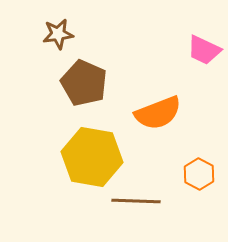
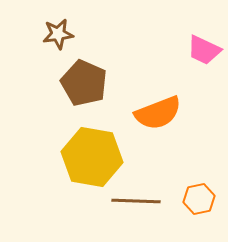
orange hexagon: moved 25 px down; rotated 20 degrees clockwise
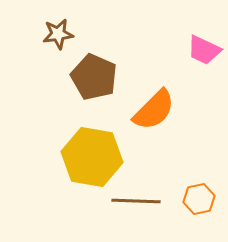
brown pentagon: moved 10 px right, 6 px up
orange semicircle: moved 4 px left, 3 px up; rotated 24 degrees counterclockwise
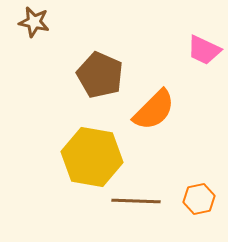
brown star: moved 24 px left, 12 px up; rotated 20 degrees clockwise
brown pentagon: moved 6 px right, 2 px up
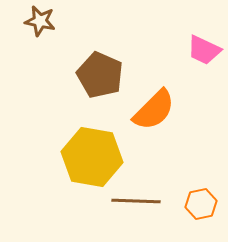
brown star: moved 6 px right, 1 px up
orange hexagon: moved 2 px right, 5 px down
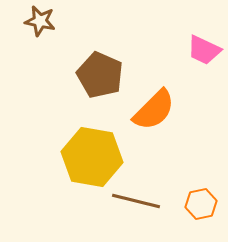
brown line: rotated 12 degrees clockwise
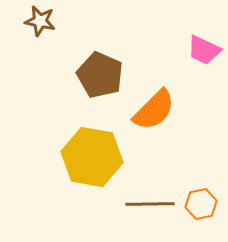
brown line: moved 14 px right, 3 px down; rotated 15 degrees counterclockwise
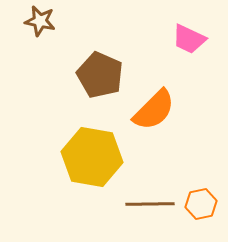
pink trapezoid: moved 15 px left, 11 px up
